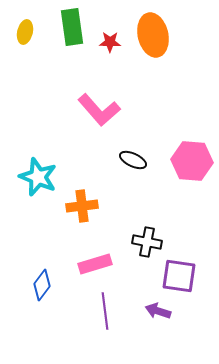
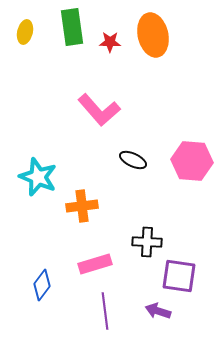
black cross: rotated 8 degrees counterclockwise
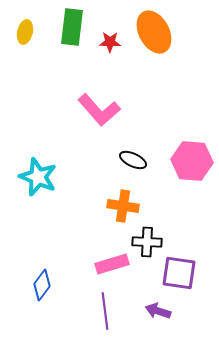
green rectangle: rotated 15 degrees clockwise
orange ellipse: moved 1 px right, 3 px up; rotated 15 degrees counterclockwise
orange cross: moved 41 px right; rotated 16 degrees clockwise
pink rectangle: moved 17 px right
purple square: moved 3 px up
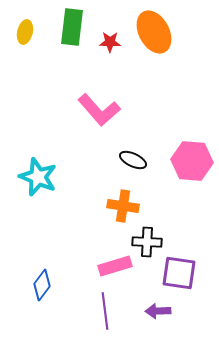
pink rectangle: moved 3 px right, 2 px down
purple arrow: rotated 20 degrees counterclockwise
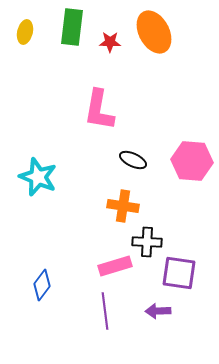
pink L-shape: rotated 51 degrees clockwise
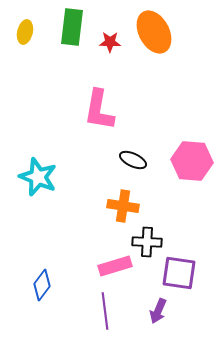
purple arrow: rotated 65 degrees counterclockwise
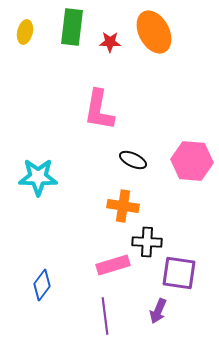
cyan star: rotated 21 degrees counterclockwise
pink rectangle: moved 2 px left, 1 px up
purple line: moved 5 px down
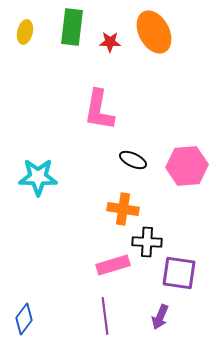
pink hexagon: moved 5 px left, 5 px down; rotated 9 degrees counterclockwise
orange cross: moved 3 px down
blue diamond: moved 18 px left, 34 px down
purple arrow: moved 2 px right, 6 px down
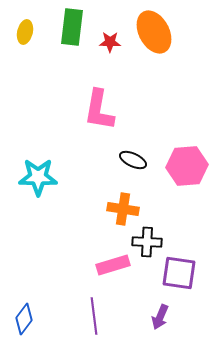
purple line: moved 11 px left
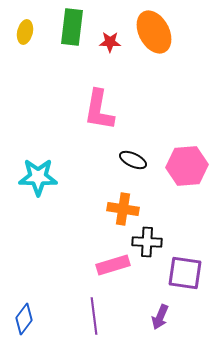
purple square: moved 6 px right
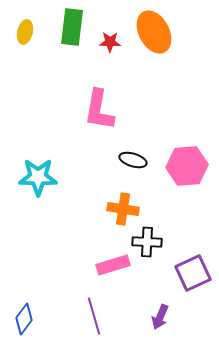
black ellipse: rotated 8 degrees counterclockwise
purple square: moved 8 px right; rotated 33 degrees counterclockwise
purple line: rotated 9 degrees counterclockwise
